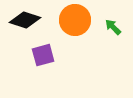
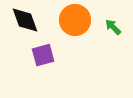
black diamond: rotated 52 degrees clockwise
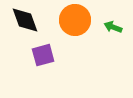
green arrow: rotated 24 degrees counterclockwise
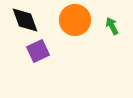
green arrow: moved 1 px left, 1 px up; rotated 42 degrees clockwise
purple square: moved 5 px left, 4 px up; rotated 10 degrees counterclockwise
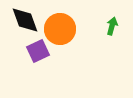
orange circle: moved 15 px left, 9 px down
green arrow: rotated 42 degrees clockwise
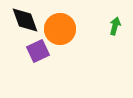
green arrow: moved 3 px right
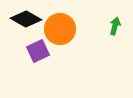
black diamond: moved 1 px right, 1 px up; rotated 40 degrees counterclockwise
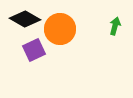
black diamond: moved 1 px left
purple square: moved 4 px left, 1 px up
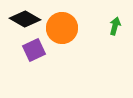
orange circle: moved 2 px right, 1 px up
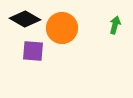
green arrow: moved 1 px up
purple square: moved 1 px left, 1 px down; rotated 30 degrees clockwise
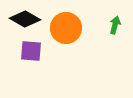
orange circle: moved 4 px right
purple square: moved 2 px left
